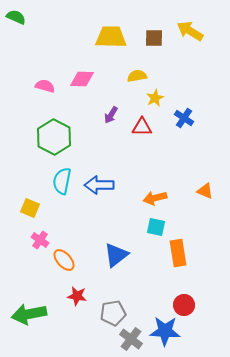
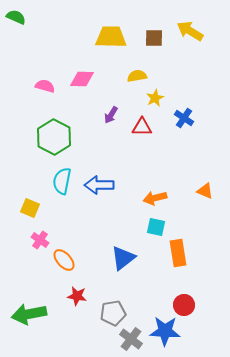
blue triangle: moved 7 px right, 3 px down
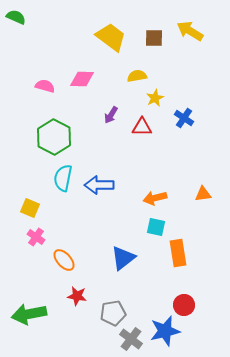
yellow trapezoid: rotated 36 degrees clockwise
cyan semicircle: moved 1 px right, 3 px up
orange triangle: moved 2 px left, 3 px down; rotated 30 degrees counterclockwise
pink cross: moved 4 px left, 3 px up
blue star: rotated 16 degrees counterclockwise
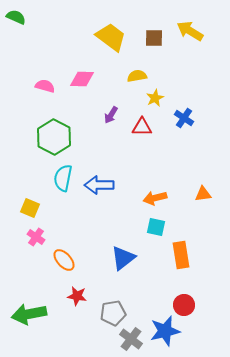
orange rectangle: moved 3 px right, 2 px down
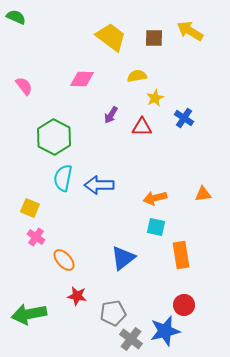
pink semicircle: moved 21 px left; rotated 36 degrees clockwise
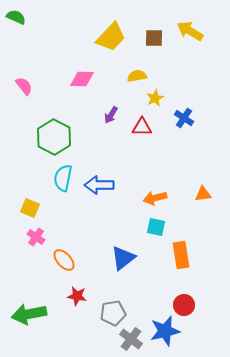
yellow trapezoid: rotated 96 degrees clockwise
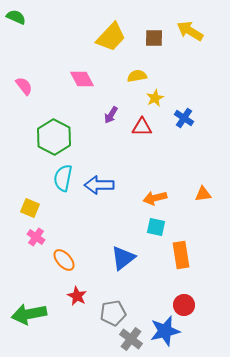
pink diamond: rotated 60 degrees clockwise
red star: rotated 18 degrees clockwise
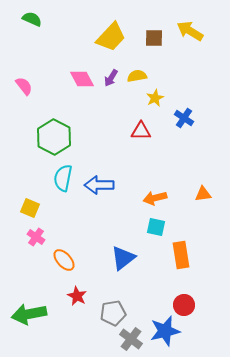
green semicircle: moved 16 px right, 2 px down
purple arrow: moved 37 px up
red triangle: moved 1 px left, 4 px down
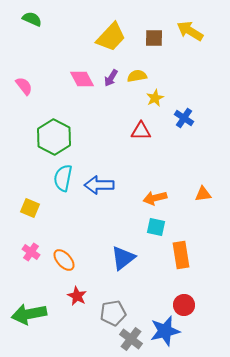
pink cross: moved 5 px left, 15 px down
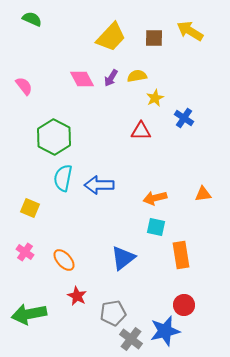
pink cross: moved 6 px left
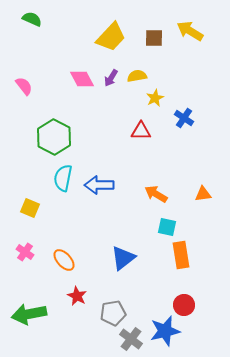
orange arrow: moved 1 px right, 4 px up; rotated 45 degrees clockwise
cyan square: moved 11 px right
